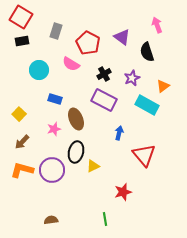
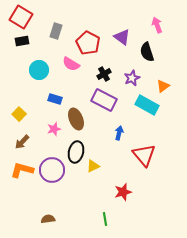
brown semicircle: moved 3 px left, 1 px up
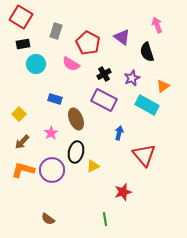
black rectangle: moved 1 px right, 3 px down
cyan circle: moved 3 px left, 6 px up
pink star: moved 3 px left, 4 px down; rotated 16 degrees counterclockwise
orange L-shape: moved 1 px right
brown semicircle: rotated 136 degrees counterclockwise
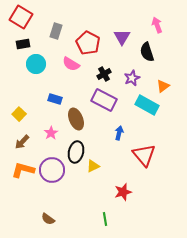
purple triangle: rotated 24 degrees clockwise
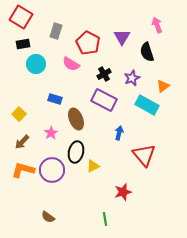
brown semicircle: moved 2 px up
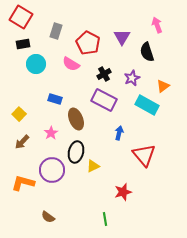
orange L-shape: moved 13 px down
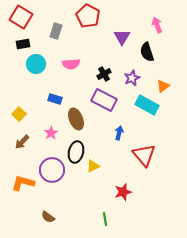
red pentagon: moved 27 px up
pink semicircle: rotated 36 degrees counterclockwise
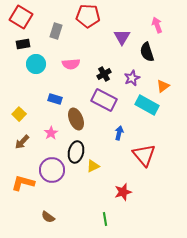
red pentagon: rotated 25 degrees counterclockwise
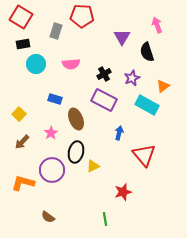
red pentagon: moved 6 px left
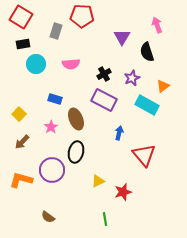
pink star: moved 6 px up
yellow triangle: moved 5 px right, 15 px down
orange L-shape: moved 2 px left, 3 px up
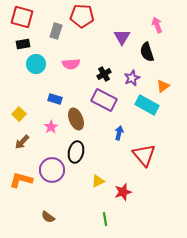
red square: moved 1 px right; rotated 15 degrees counterclockwise
